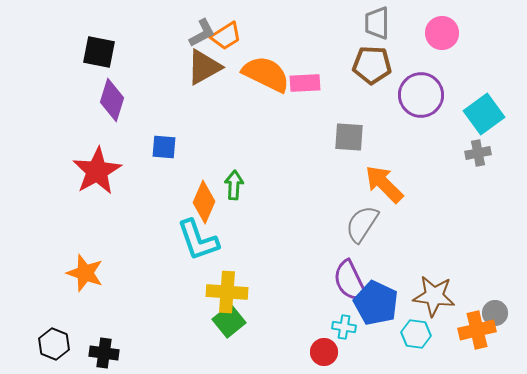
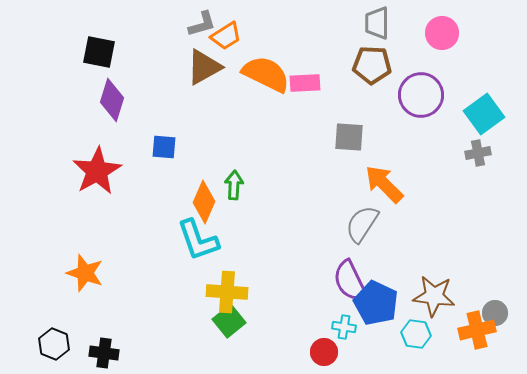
gray L-shape: moved 9 px up; rotated 12 degrees clockwise
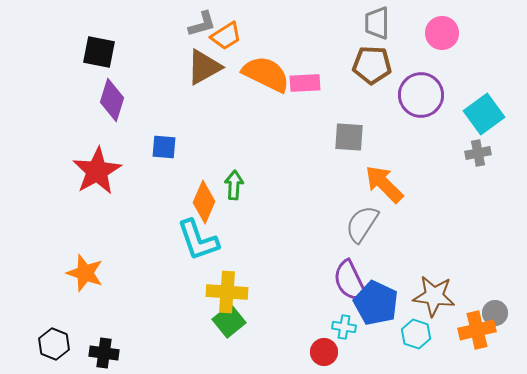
cyan hexagon: rotated 12 degrees clockwise
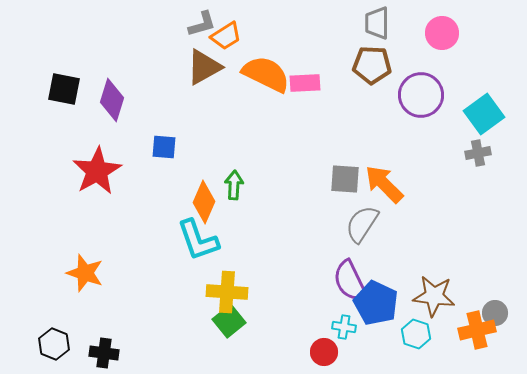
black square: moved 35 px left, 37 px down
gray square: moved 4 px left, 42 px down
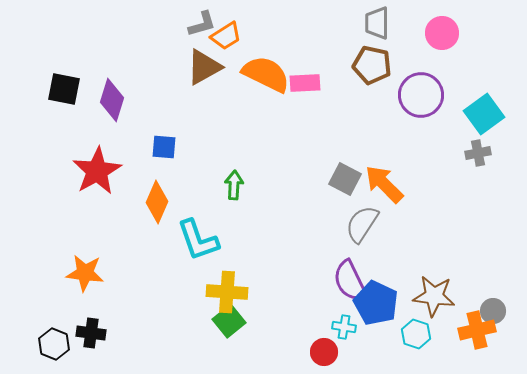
brown pentagon: rotated 9 degrees clockwise
gray square: rotated 24 degrees clockwise
orange diamond: moved 47 px left
orange star: rotated 12 degrees counterclockwise
gray circle: moved 2 px left, 2 px up
black cross: moved 13 px left, 20 px up
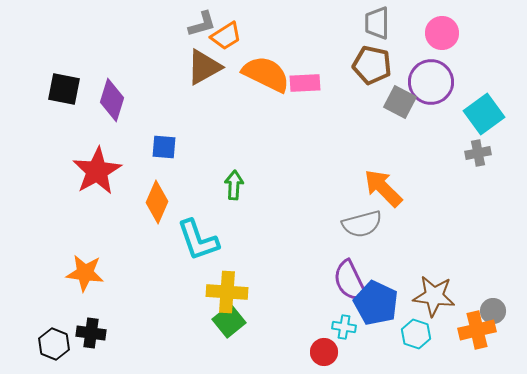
purple circle: moved 10 px right, 13 px up
gray square: moved 55 px right, 77 px up
orange arrow: moved 1 px left, 4 px down
gray semicircle: rotated 138 degrees counterclockwise
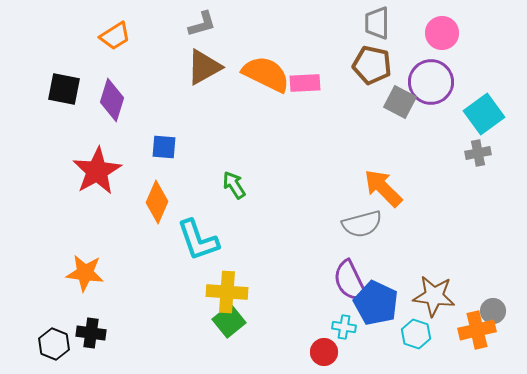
orange trapezoid: moved 111 px left
green arrow: rotated 36 degrees counterclockwise
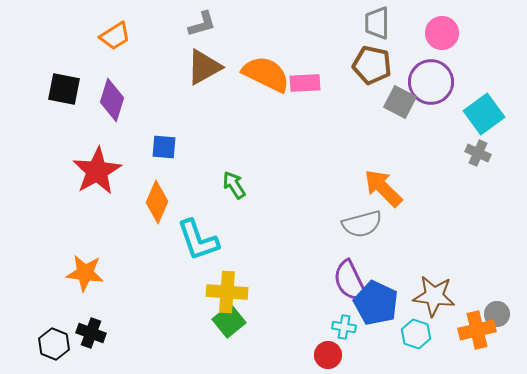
gray cross: rotated 35 degrees clockwise
gray circle: moved 4 px right, 3 px down
black cross: rotated 12 degrees clockwise
red circle: moved 4 px right, 3 px down
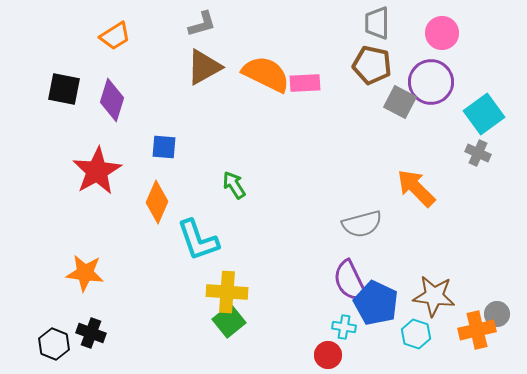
orange arrow: moved 33 px right
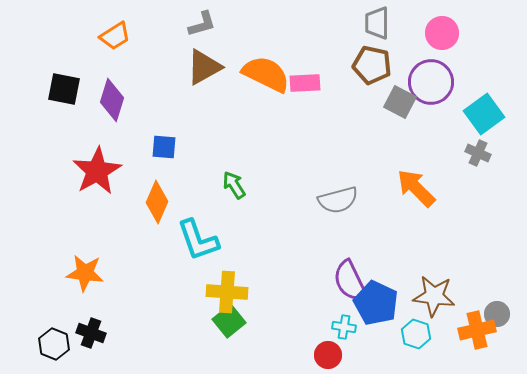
gray semicircle: moved 24 px left, 24 px up
